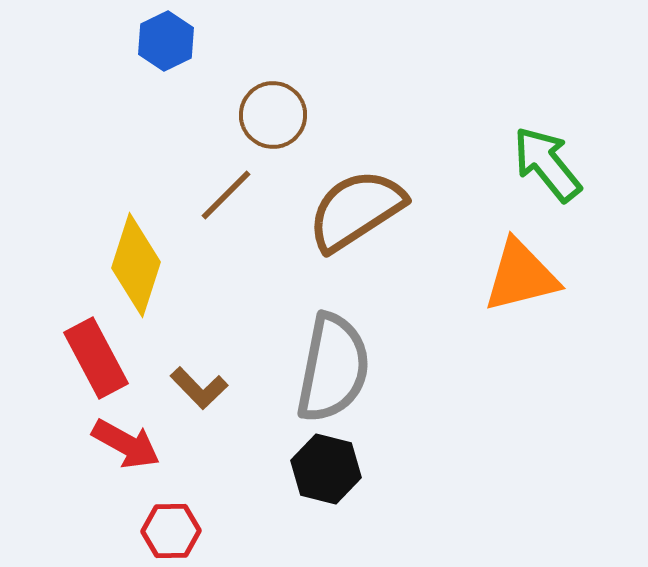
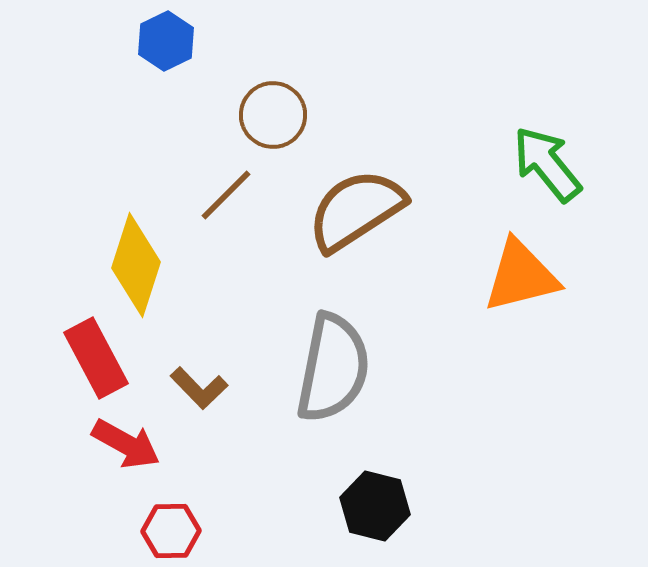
black hexagon: moved 49 px right, 37 px down
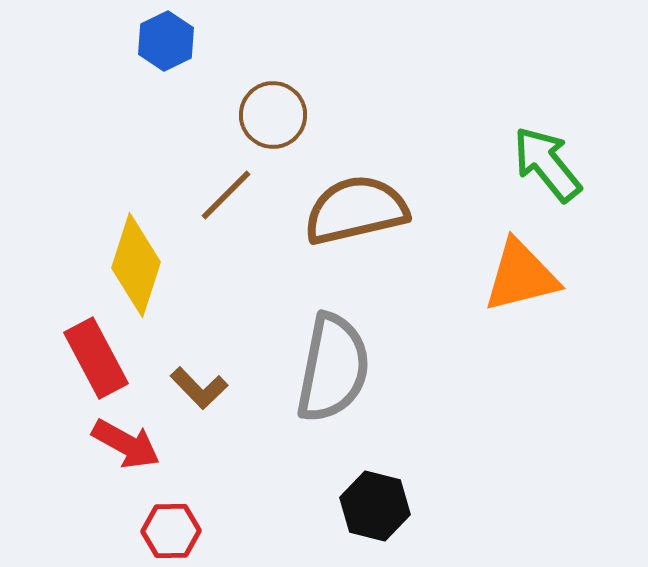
brown semicircle: rotated 20 degrees clockwise
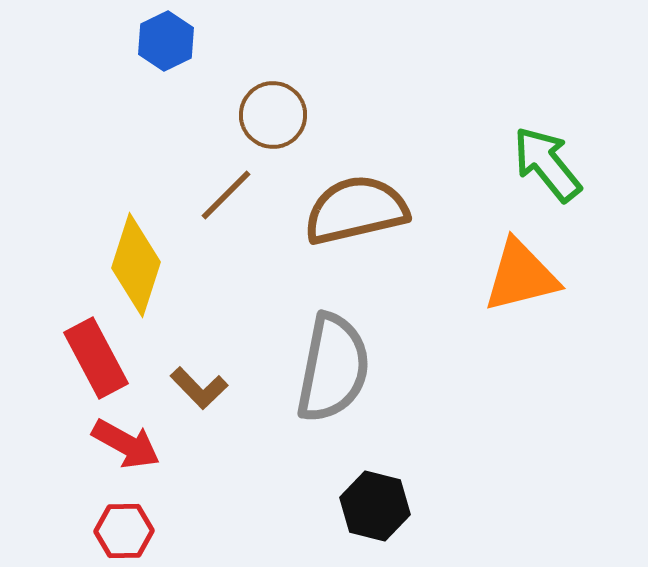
red hexagon: moved 47 px left
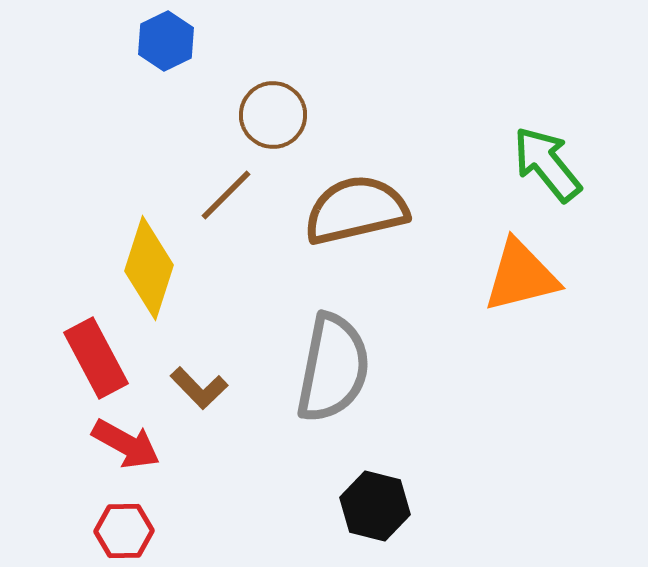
yellow diamond: moved 13 px right, 3 px down
